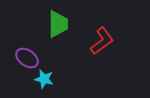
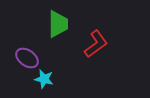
red L-shape: moved 6 px left, 3 px down
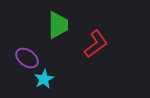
green trapezoid: moved 1 px down
cyan star: rotated 30 degrees clockwise
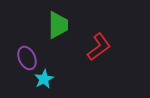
red L-shape: moved 3 px right, 3 px down
purple ellipse: rotated 30 degrees clockwise
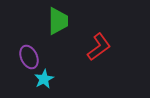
green trapezoid: moved 4 px up
purple ellipse: moved 2 px right, 1 px up
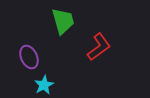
green trapezoid: moved 5 px right; rotated 16 degrees counterclockwise
cyan star: moved 6 px down
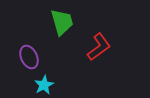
green trapezoid: moved 1 px left, 1 px down
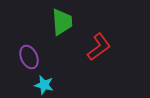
green trapezoid: rotated 12 degrees clockwise
cyan star: rotated 30 degrees counterclockwise
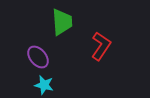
red L-shape: moved 2 px right, 1 px up; rotated 20 degrees counterclockwise
purple ellipse: moved 9 px right; rotated 15 degrees counterclockwise
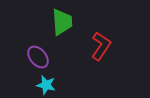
cyan star: moved 2 px right
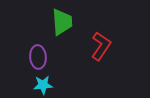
purple ellipse: rotated 35 degrees clockwise
cyan star: moved 3 px left; rotated 18 degrees counterclockwise
